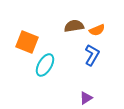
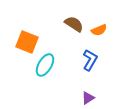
brown semicircle: moved 2 px up; rotated 42 degrees clockwise
orange semicircle: moved 2 px right
blue L-shape: moved 2 px left, 5 px down
purple triangle: moved 2 px right
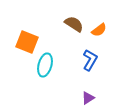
orange semicircle: rotated 14 degrees counterclockwise
cyan ellipse: rotated 15 degrees counterclockwise
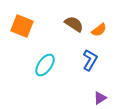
orange square: moved 5 px left, 16 px up
cyan ellipse: rotated 20 degrees clockwise
purple triangle: moved 12 px right
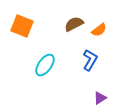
brown semicircle: rotated 60 degrees counterclockwise
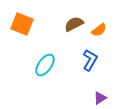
orange square: moved 2 px up
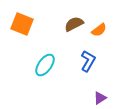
blue L-shape: moved 2 px left, 1 px down
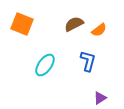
blue L-shape: rotated 15 degrees counterclockwise
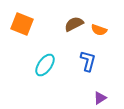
orange semicircle: rotated 56 degrees clockwise
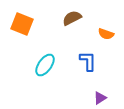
brown semicircle: moved 2 px left, 6 px up
orange semicircle: moved 7 px right, 4 px down
blue L-shape: rotated 15 degrees counterclockwise
